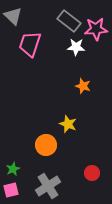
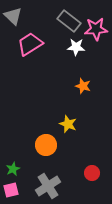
pink trapezoid: rotated 40 degrees clockwise
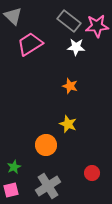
pink star: moved 1 px right, 3 px up
orange star: moved 13 px left
green star: moved 1 px right, 2 px up
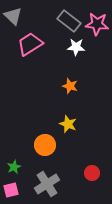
pink star: moved 2 px up; rotated 10 degrees clockwise
orange circle: moved 1 px left
gray cross: moved 1 px left, 2 px up
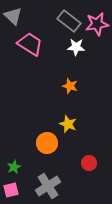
pink star: rotated 15 degrees counterclockwise
pink trapezoid: rotated 64 degrees clockwise
orange circle: moved 2 px right, 2 px up
red circle: moved 3 px left, 10 px up
gray cross: moved 1 px right, 2 px down
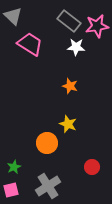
pink star: moved 2 px down
red circle: moved 3 px right, 4 px down
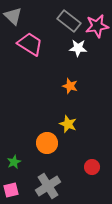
white star: moved 2 px right, 1 px down
green star: moved 5 px up
